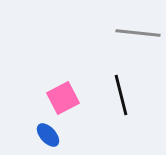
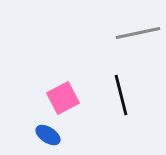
gray line: rotated 18 degrees counterclockwise
blue ellipse: rotated 15 degrees counterclockwise
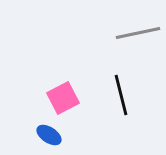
blue ellipse: moved 1 px right
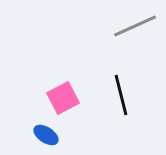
gray line: moved 3 px left, 7 px up; rotated 12 degrees counterclockwise
blue ellipse: moved 3 px left
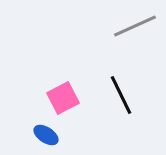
black line: rotated 12 degrees counterclockwise
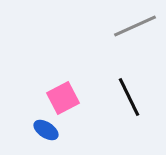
black line: moved 8 px right, 2 px down
blue ellipse: moved 5 px up
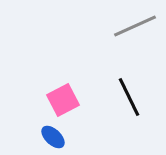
pink square: moved 2 px down
blue ellipse: moved 7 px right, 7 px down; rotated 10 degrees clockwise
